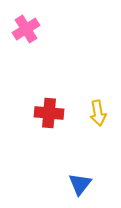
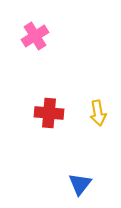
pink cross: moved 9 px right, 7 px down
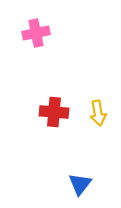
pink cross: moved 1 px right, 3 px up; rotated 20 degrees clockwise
red cross: moved 5 px right, 1 px up
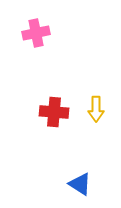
yellow arrow: moved 2 px left, 4 px up; rotated 10 degrees clockwise
blue triangle: rotated 35 degrees counterclockwise
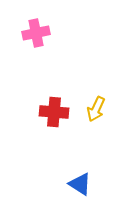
yellow arrow: rotated 25 degrees clockwise
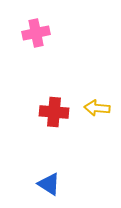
yellow arrow: moved 1 px right, 1 px up; rotated 70 degrees clockwise
blue triangle: moved 31 px left
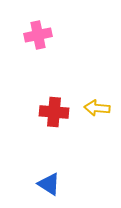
pink cross: moved 2 px right, 2 px down
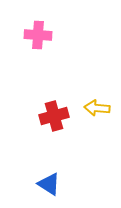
pink cross: rotated 16 degrees clockwise
red cross: moved 4 px down; rotated 20 degrees counterclockwise
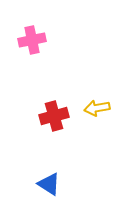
pink cross: moved 6 px left, 5 px down; rotated 16 degrees counterclockwise
yellow arrow: rotated 15 degrees counterclockwise
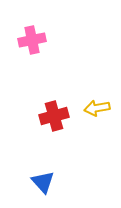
blue triangle: moved 6 px left, 2 px up; rotated 15 degrees clockwise
